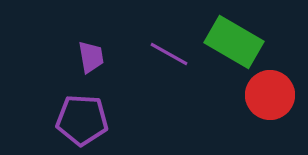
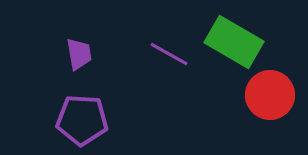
purple trapezoid: moved 12 px left, 3 px up
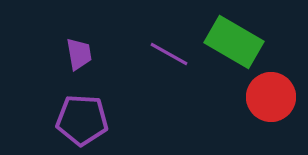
red circle: moved 1 px right, 2 px down
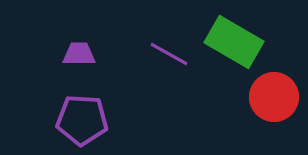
purple trapezoid: rotated 80 degrees counterclockwise
red circle: moved 3 px right
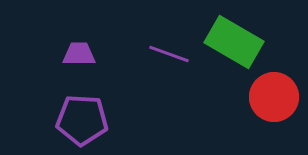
purple line: rotated 9 degrees counterclockwise
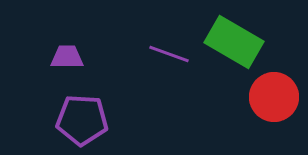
purple trapezoid: moved 12 px left, 3 px down
